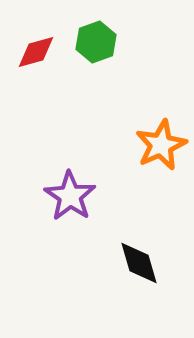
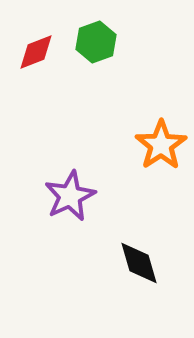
red diamond: rotated 6 degrees counterclockwise
orange star: rotated 9 degrees counterclockwise
purple star: rotated 12 degrees clockwise
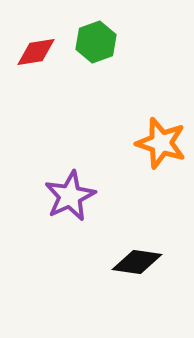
red diamond: rotated 12 degrees clockwise
orange star: moved 2 px up; rotated 21 degrees counterclockwise
black diamond: moved 2 px left, 1 px up; rotated 66 degrees counterclockwise
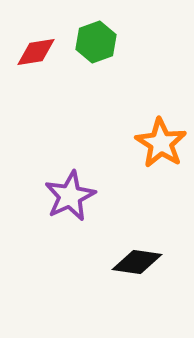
orange star: rotated 15 degrees clockwise
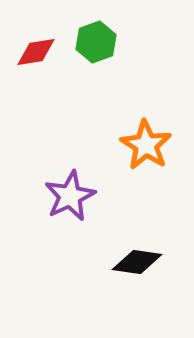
orange star: moved 15 px left, 2 px down
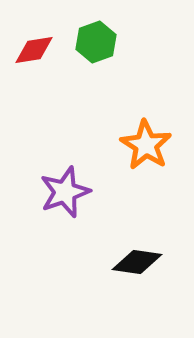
red diamond: moved 2 px left, 2 px up
purple star: moved 5 px left, 4 px up; rotated 6 degrees clockwise
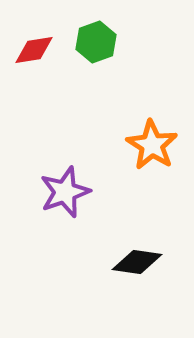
orange star: moved 6 px right
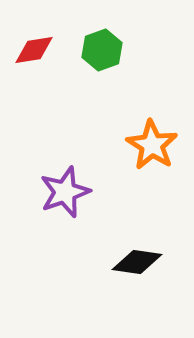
green hexagon: moved 6 px right, 8 px down
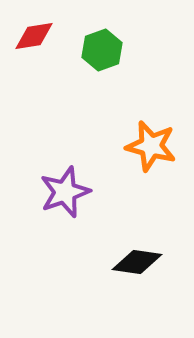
red diamond: moved 14 px up
orange star: moved 1 px left, 1 px down; rotated 18 degrees counterclockwise
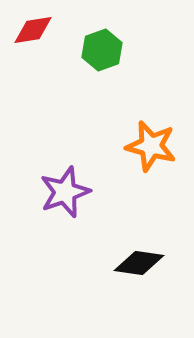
red diamond: moved 1 px left, 6 px up
black diamond: moved 2 px right, 1 px down
